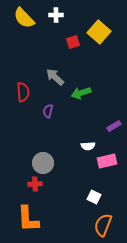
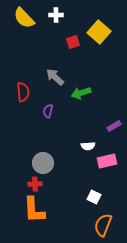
orange L-shape: moved 6 px right, 9 px up
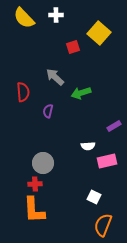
yellow square: moved 1 px down
red square: moved 5 px down
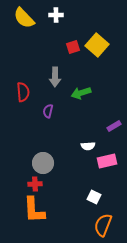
yellow square: moved 2 px left, 12 px down
gray arrow: rotated 132 degrees counterclockwise
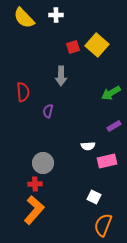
gray arrow: moved 6 px right, 1 px up
green arrow: moved 30 px right; rotated 12 degrees counterclockwise
orange L-shape: rotated 136 degrees counterclockwise
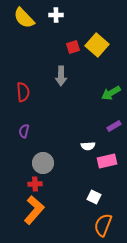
purple semicircle: moved 24 px left, 20 px down
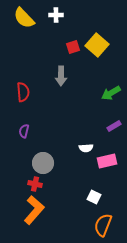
white semicircle: moved 2 px left, 2 px down
red cross: rotated 16 degrees clockwise
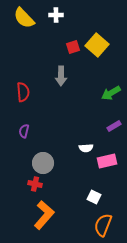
orange L-shape: moved 10 px right, 5 px down
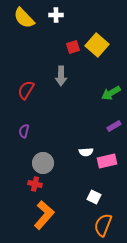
red semicircle: moved 3 px right, 2 px up; rotated 144 degrees counterclockwise
white semicircle: moved 4 px down
